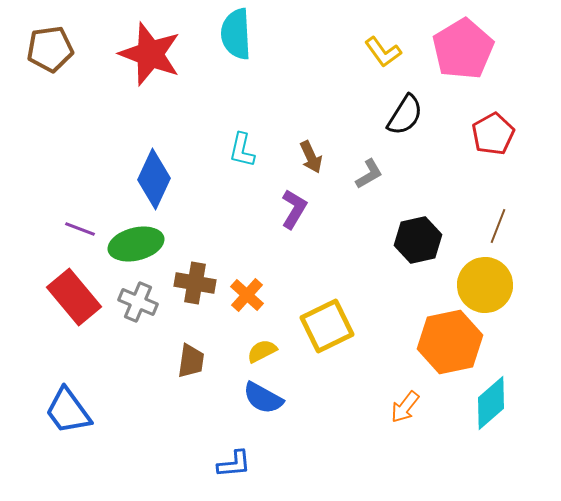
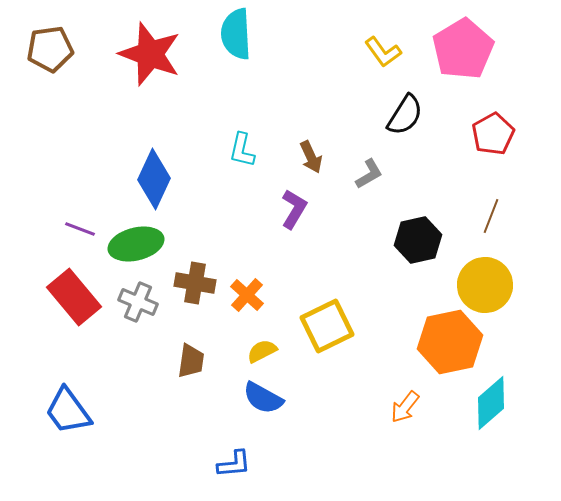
brown line: moved 7 px left, 10 px up
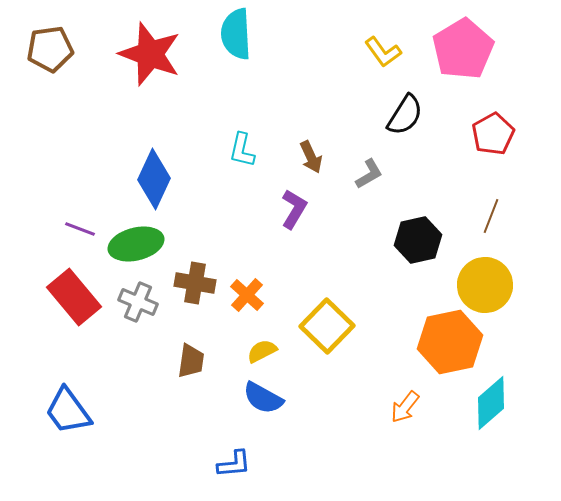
yellow square: rotated 20 degrees counterclockwise
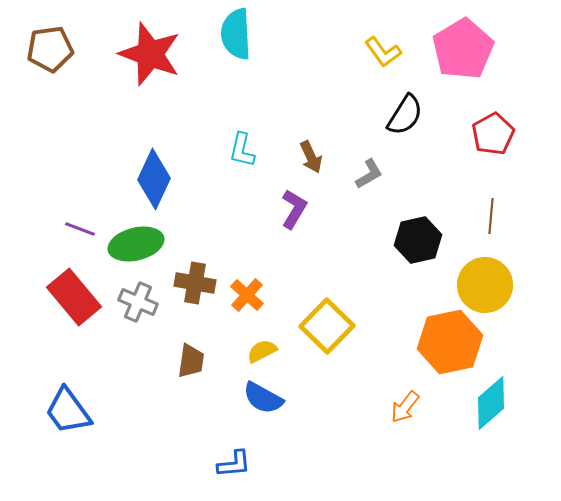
brown line: rotated 16 degrees counterclockwise
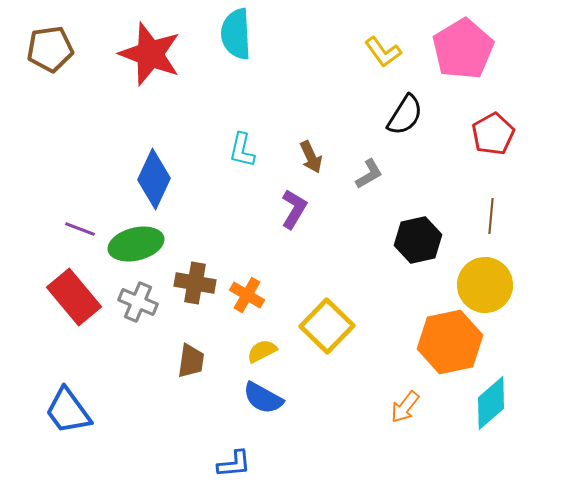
orange cross: rotated 12 degrees counterclockwise
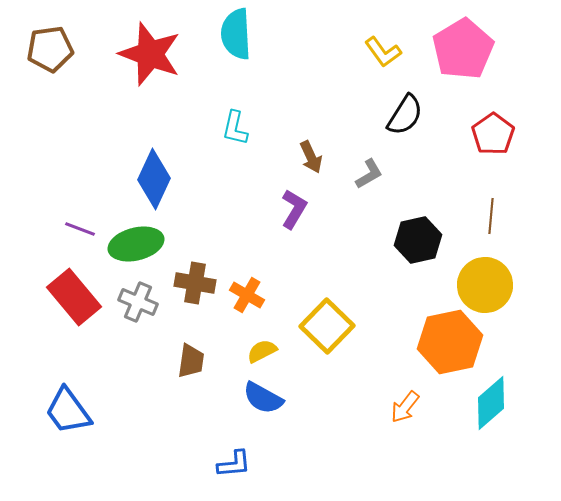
red pentagon: rotated 6 degrees counterclockwise
cyan L-shape: moved 7 px left, 22 px up
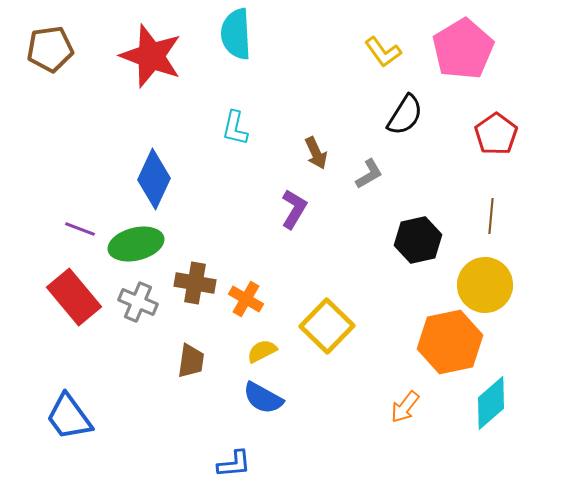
red star: moved 1 px right, 2 px down
red pentagon: moved 3 px right
brown arrow: moved 5 px right, 4 px up
orange cross: moved 1 px left, 4 px down
blue trapezoid: moved 1 px right, 6 px down
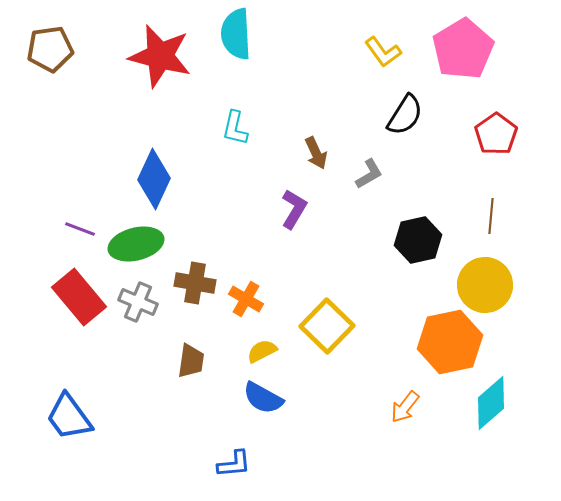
red star: moved 9 px right; rotated 6 degrees counterclockwise
red rectangle: moved 5 px right
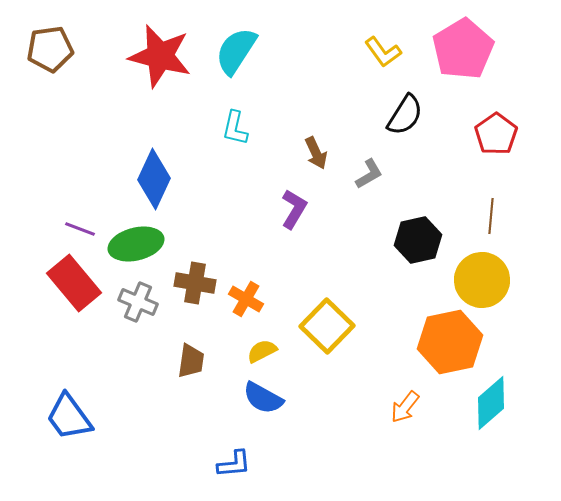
cyan semicircle: moved 17 px down; rotated 36 degrees clockwise
yellow circle: moved 3 px left, 5 px up
red rectangle: moved 5 px left, 14 px up
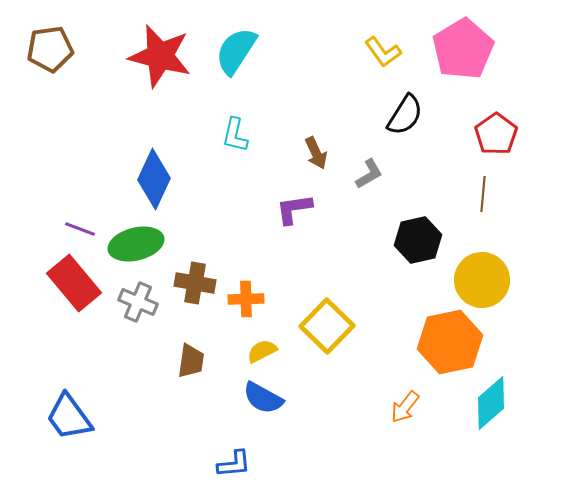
cyan L-shape: moved 7 px down
purple L-shape: rotated 129 degrees counterclockwise
brown line: moved 8 px left, 22 px up
orange cross: rotated 32 degrees counterclockwise
